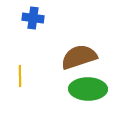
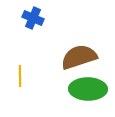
blue cross: rotated 15 degrees clockwise
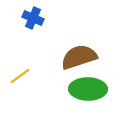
yellow line: rotated 55 degrees clockwise
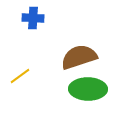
blue cross: rotated 20 degrees counterclockwise
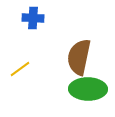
brown semicircle: rotated 60 degrees counterclockwise
yellow line: moved 7 px up
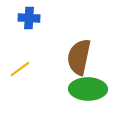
blue cross: moved 4 px left
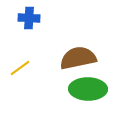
brown semicircle: moved 1 px left, 1 px down; rotated 66 degrees clockwise
yellow line: moved 1 px up
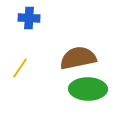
yellow line: rotated 20 degrees counterclockwise
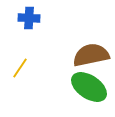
brown semicircle: moved 13 px right, 3 px up
green ellipse: moved 1 px right, 2 px up; rotated 33 degrees clockwise
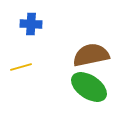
blue cross: moved 2 px right, 6 px down
yellow line: moved 1 px right, 1 px up; rotated 40 degrees clockwise
